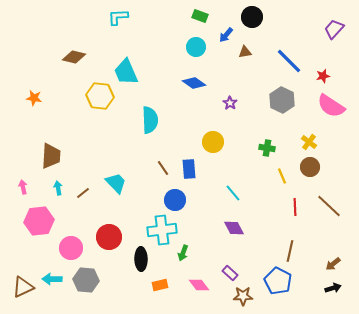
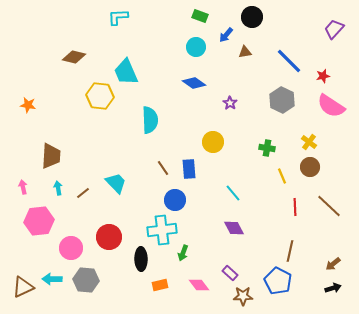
orange star at (34, 98): moved 6 px left, 7 px down
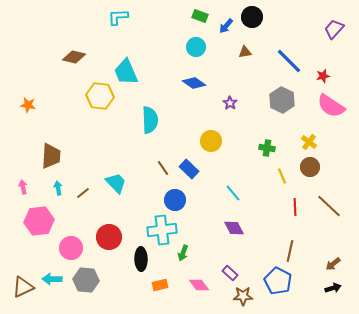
blue arrow at (226, 35): moved 9 px up
yellow circle at (213, 142): moved 2 px left, 1 px up
blue rectangle at (189, 169): rotated 42 degrees counterclockwise
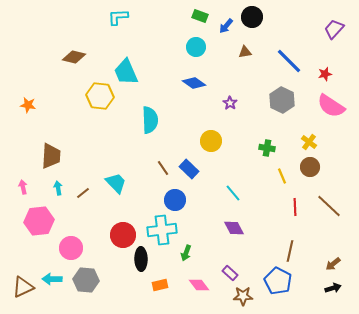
red star at (323, 76): moved 2 px right, 2 px up
red circle at (109, 237): moved 14 px right, 2 px up
green arrow at (183, 253): moved 3 px right
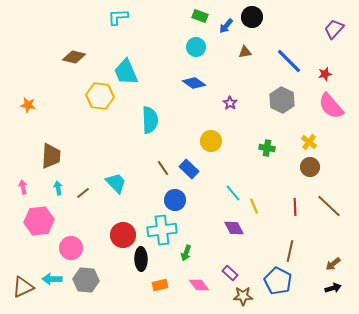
pink semicircle at (331, 106): rotated 16 degrees clockwise
yellow line at (282, 176): moved 28 px left, 30 px down
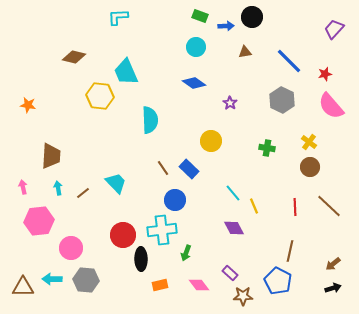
blue arrow at (226, 26): rotated 133 degrees counterclockwise
brown triangle at (23, 287): rotated 25 degrees clockwise
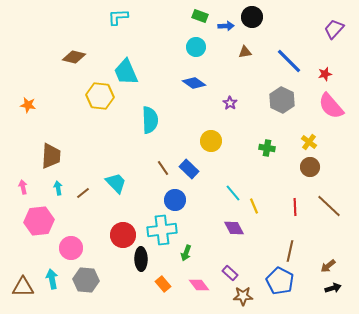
brown arrow at (333, 264): moved 5 px left, 2 px down
cyan arrow at (52, 279): rotated 78 degrees clockwise
blue pentagon at (278, 281): moved 2 px right
orange rectangle at (160, 285): moved 3 px right, 1 px up; rotated 63 degrees clockwise
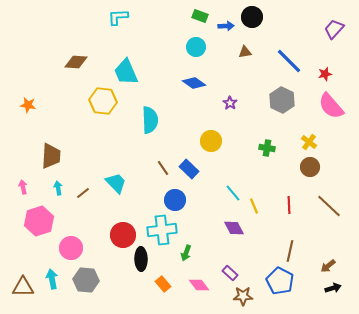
brown diamond at (74, 57): moved 2 px right, 5 px down; rotated 10 degrees counterclockwise
yellow hexagon at (100, 96): moved 3 px right, 5 px down
red line at (295, 207): moved 6 px left, 2 px up
pink hexagon at (39, 221): rotated 12 degrees counterclockwise
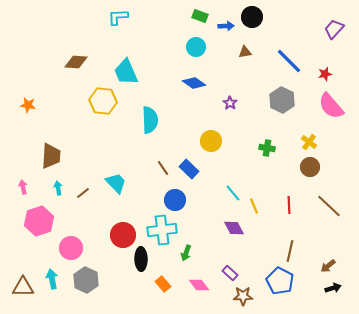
gray hexagon at (86, 280): rotated 20 degrees clockwise
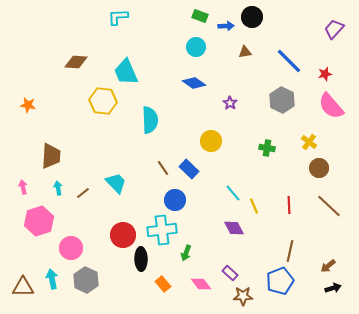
brown circle at (310, 167): moved 9 px right, 1 px down
blue pentagon at (280, 281): rotated 24 degrees clockwise
pink diamond at (199, 285): moved 2 px right, 1 px up
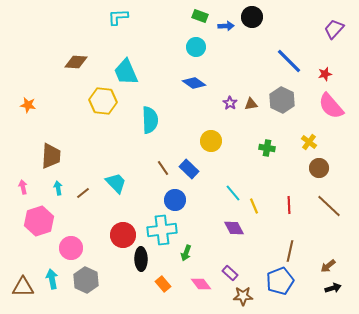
brown triangle at (245, 52): moved 6 px right, 52 px down
